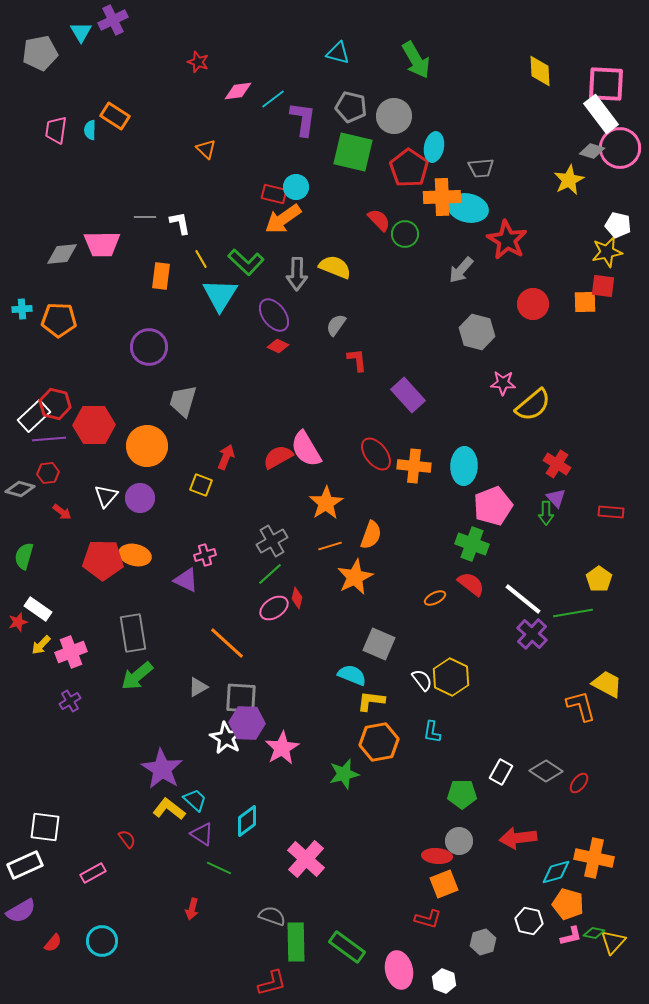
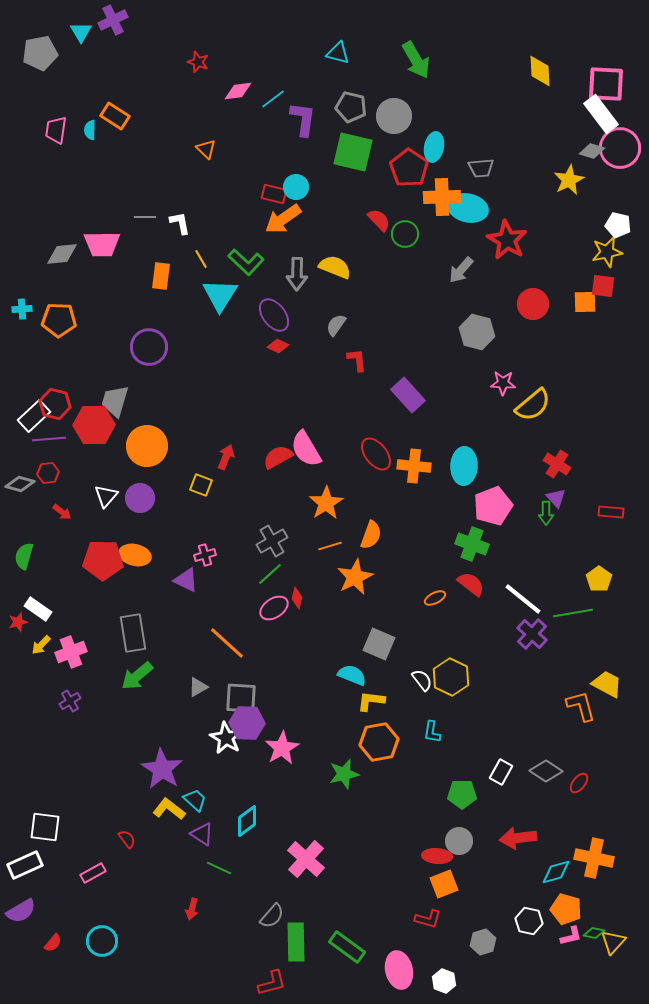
gray trapezoid at (183, 401): moved 68 px left
gray diamond at (20, 489): moved 5 px up
orange pentagon at (568, 904): moved 2 px left, 5 px down
gray semicircle at (272, 916): rotated 112 degrees clockwise
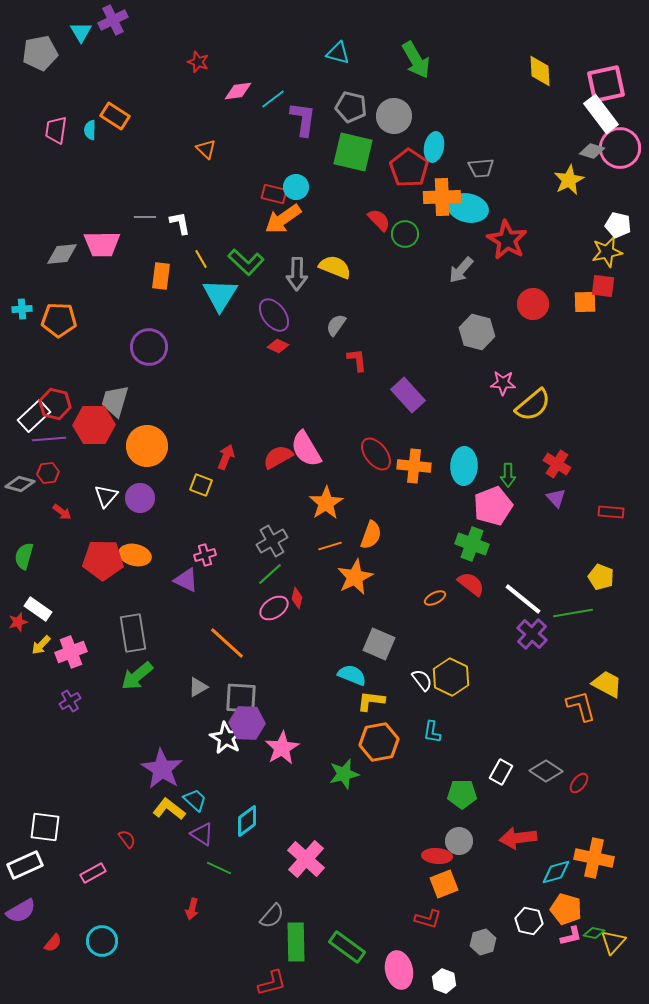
pink square at (606, 84): rotated 15 degrees counterclockwise
green arrow at (546, 513): moved 38 px left, 38 px up
yellow pentagon at (599, 579): moved 2 px right, 2 px up; rotated 15 degrees counterclockwise
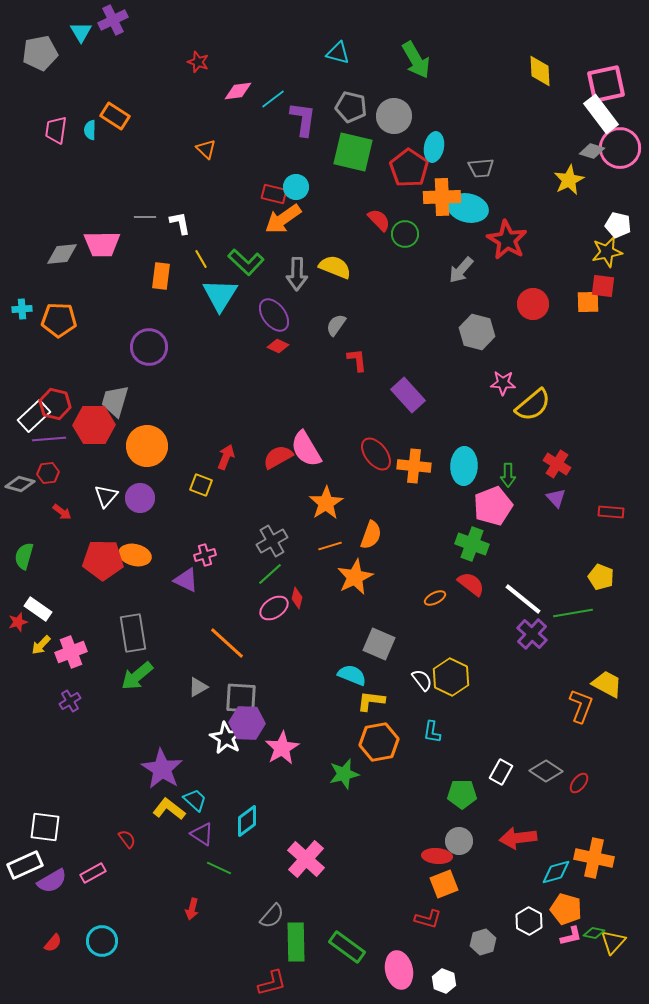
orange square at (585, 302): moved 3 px right
orange L-shape at (581, 706): rotated 36 degrees clockwise
purple semicircle at (21, 911): moved 31 px right, 30 px up
white hexagon at (529, 921): rotated 16 degrees clockwise
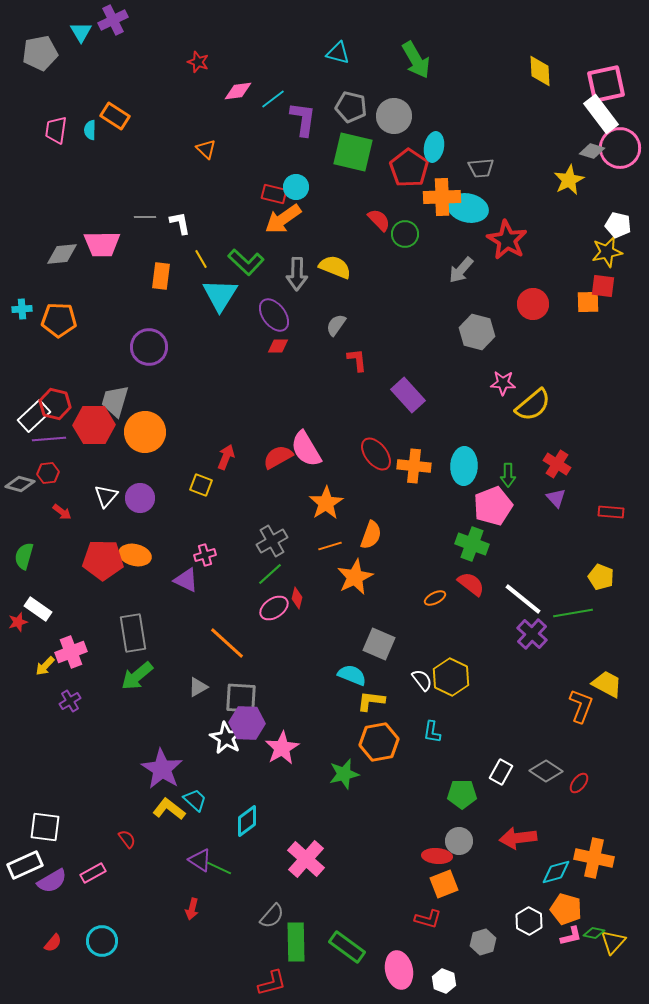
red diamond at (278, 346): rotated 25 degrees counterclockwise
orange circle at (147, 446): moved 2 px left, 14 px up
yellow arrow at (41, 645): moved 4 px right, 21 px down
purple triangle at (202, 834): moved 2 px left, 26 px down
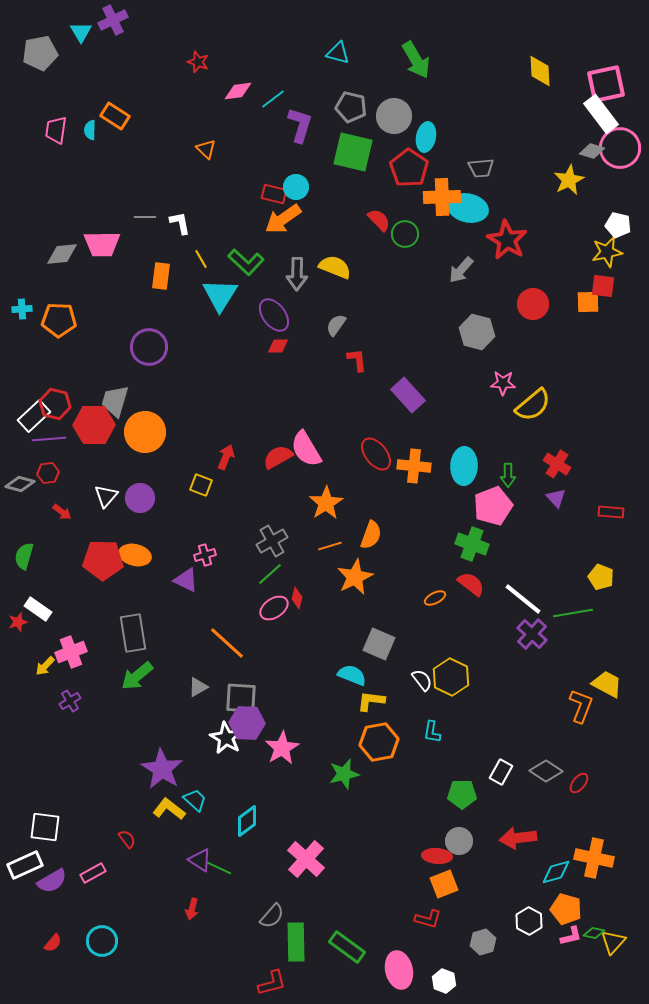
purple L-shape at (303, 119): moved 3 px left, 6 px down; rotated 9 degrees clockwise
cyan ellipse at (434, 147): moved 8 px left, 10 px up
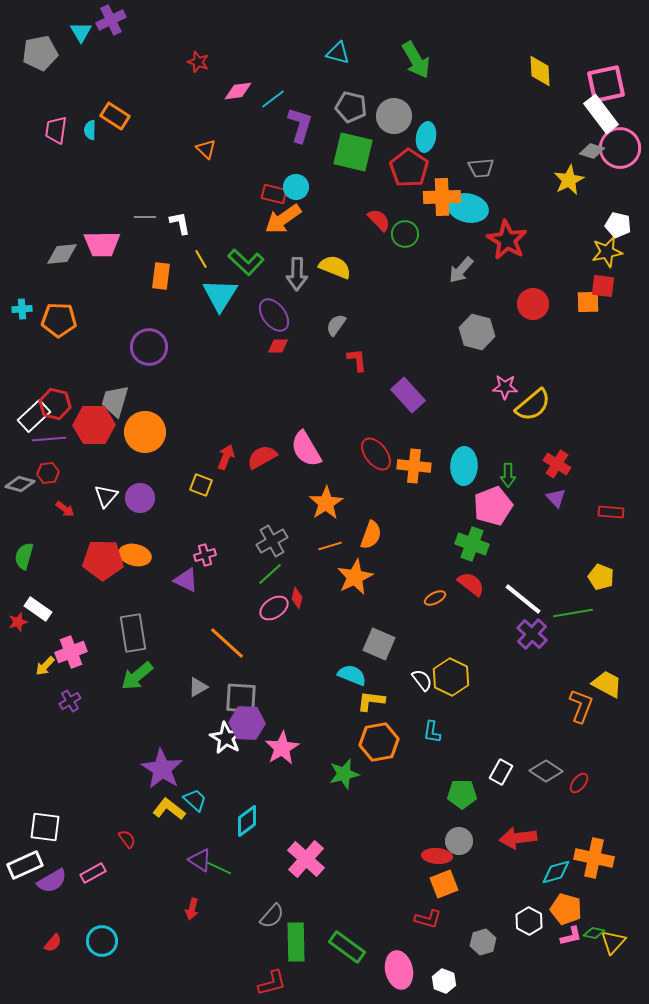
purple cross at (113, 20): moved 2 px left
pink star at (503, 383): moved 2 px right, 4 px down
red semicircle at (278, 457): moved 16 px left
red arrow at (62, 512): moved 3 px right, 3 px up
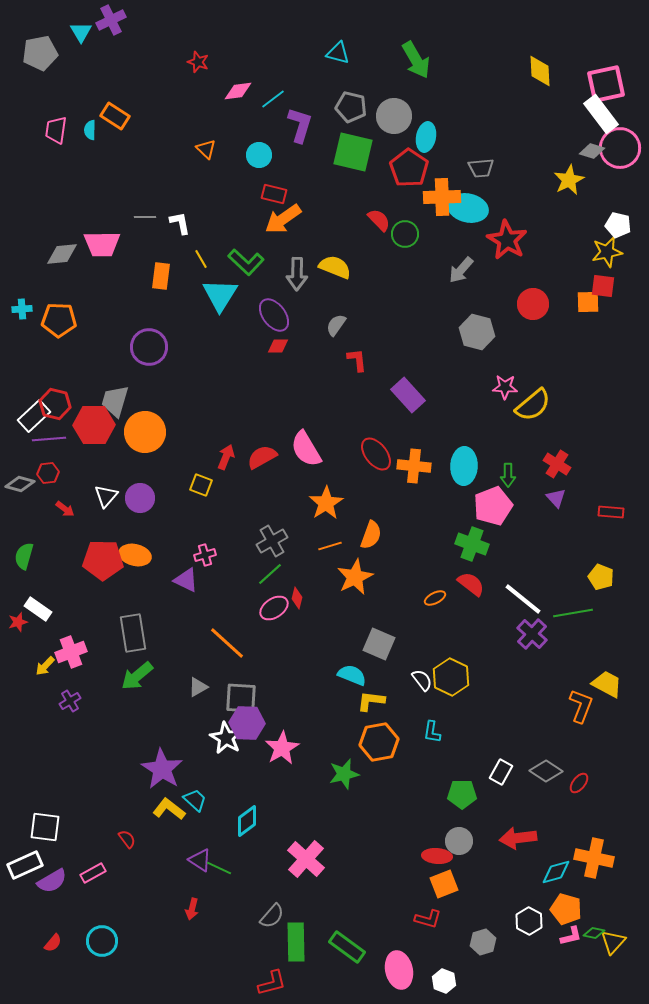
cyan circle at (296, 187): moved 37 px left, 32 px up
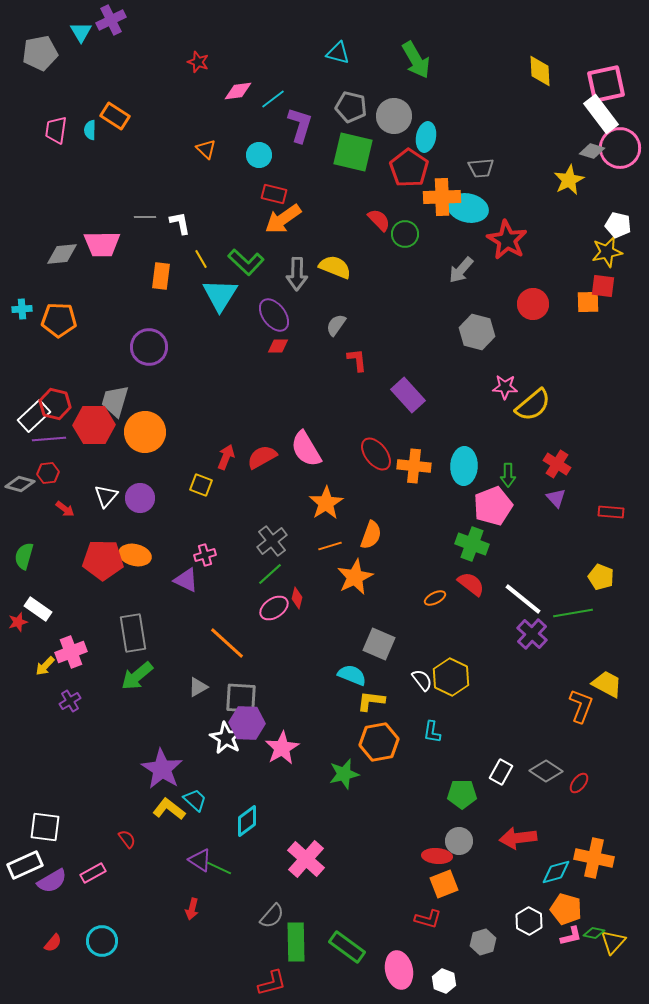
gray cross at (272, 541): rotated 8 degrees counterclockwise
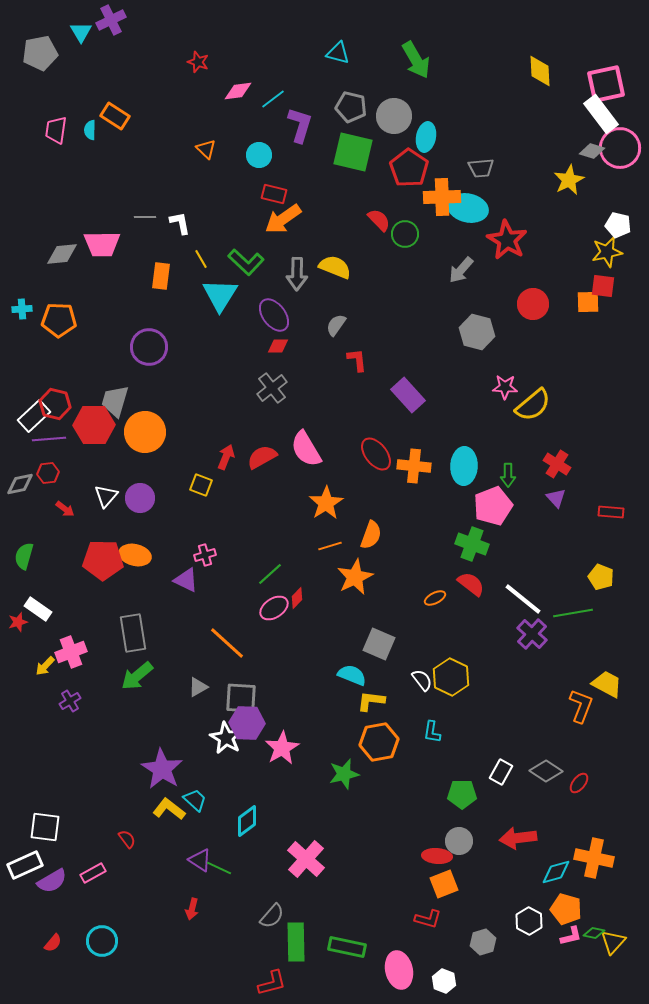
gray diamond at (20, 484): rotated 28 degrees counterclockwise
gray cross at (272, 541): moved 153 px up
red diamond at (297, 598): rotated 30 degrees clockwise
green rectangle at (347, 947): rotated 24 degrees counterclockwise
